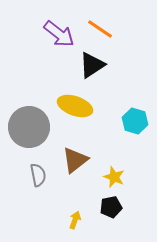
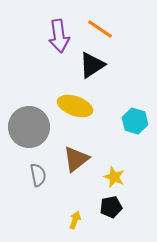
purple arrow: moved 2 px down; rotated 44 degrees clockwise
brown triangle: moved 1 px right, 1 px up
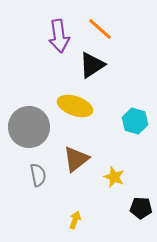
orange line: rotated 8 degrees clockwise
black pentagon: moved 30 px right, 1 px down; rotated 15 degrees clockwise
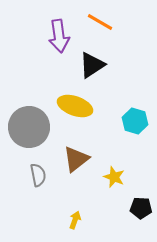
orange line: moved 7 px up; rotated 12 degrees counterclockwise
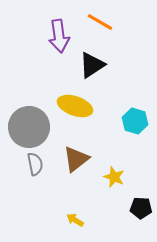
gray semicircle: moved 3 px left, 11 px up
yellow arrow: rotated 78 degrees counterclockwise
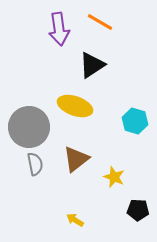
purple arrow: moved 7 px up
black pentagon: moved 3 px left, 2 px down
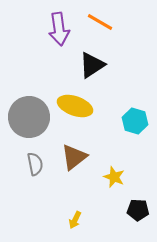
gray circle: moved 10 px up
brown triangle: moved 2 px left, 2 px up
yellow arrow: rotated 96 degrees counterclockwise
